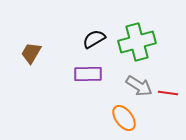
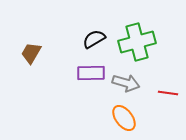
purple rectangle: moved 3 px right, 1 px up
gray arrow: moved 13 px left, 3 px up; rotated 16 degrees counterclockwise
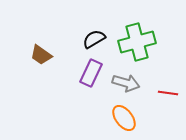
brown trapezoid: moved 10 px right, 2 px down; rotated 85 degrees counterclockwise
purple rectangle: rotated 64 degrees counterclockwise
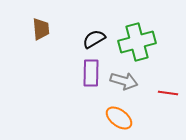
brown trapezoid: moved 26 px up; rotated 130 degrees counterclockwise
purple rectangle: rotated 24 degrees counterclockwise
gray arrow: moved 2 px left, 2 px up
orange ellipse: moved 5 px left; rotated 16 degrees counterclockwise
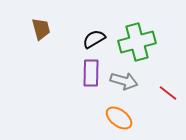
brown trapezoid: rotated 10 degrees counterclockwise
red line: rotated 30 degrees clockwise
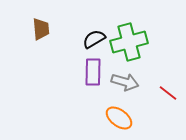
brown trapezoid: rotated 10 degrees clockwise
green cross: moved 8 px left
purple rectangle: moved 2 px right, 1 px up
gray arrow: moved 1 px right, 1 px down
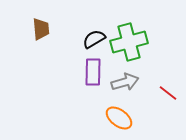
gray arrow: rotated 32 degrees counterclockwise
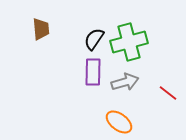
black semicircle: rotated 25 degrees counterclockwise
orange ellipse: moved 4 px down
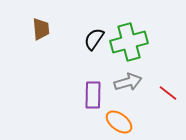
purple rectangle: moved 23 px down
gray arrow: moved 3 px right
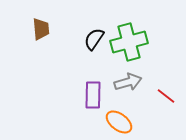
red line: moved 2 px left, 3 px down
